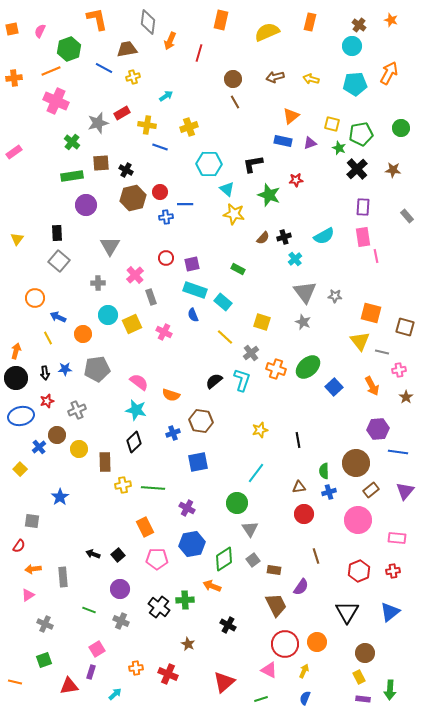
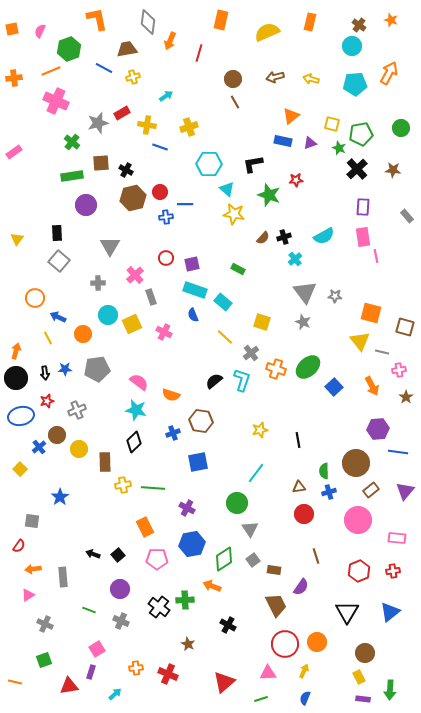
pink triangle at (269, 670): moved 1 px left, 3 px down; rotated 30 degrees counterclockwise
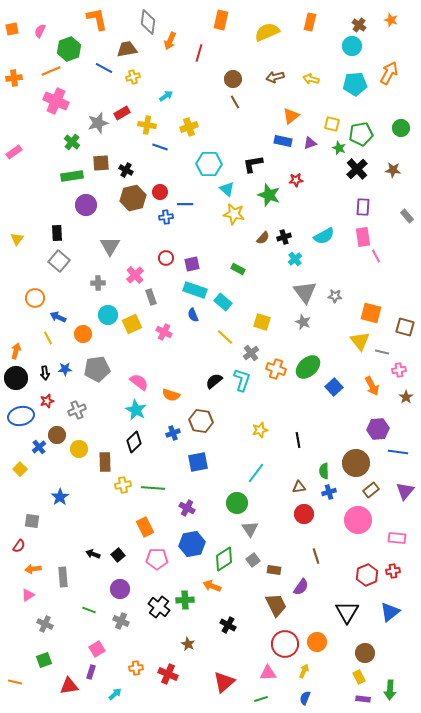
pink line at (376, 256): rotated 16 degrees counterclockwise
cyan star at (136, 410): rotated 15 degrees clockwise
red hexagon at (359, 571): moved 8 px right, 4 px down
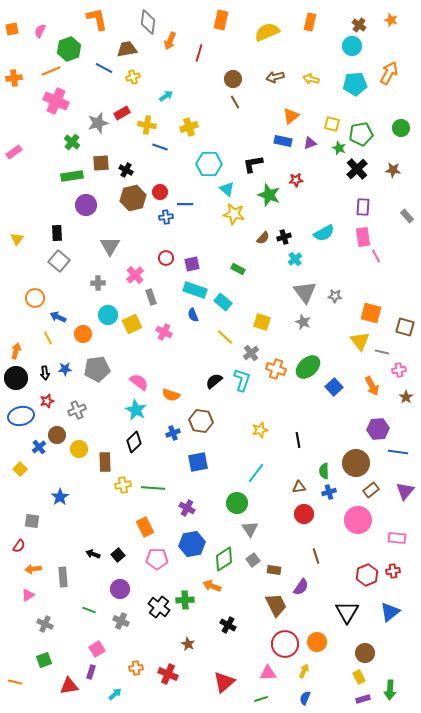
cyan semicircle at (324, 236): moved 3 px up
purple rectangle at (363, 699): rotated 24 degrees counterclockwise
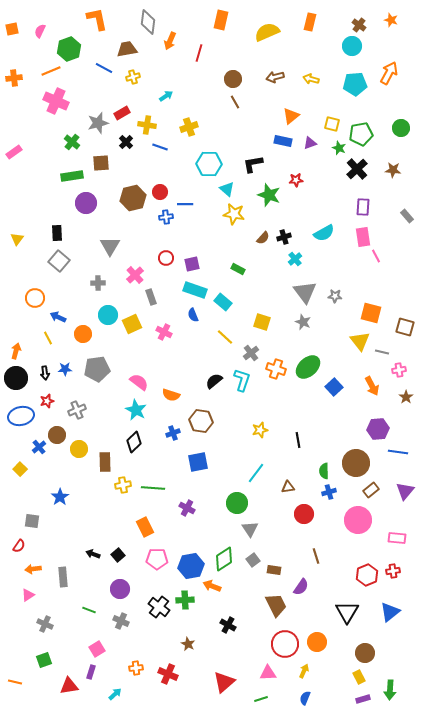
black cross at (126, 170): moved 28 px up; rotated 16 degrees clockwise
purple circle at (86, 205): moved 2 px up
brown triangle at (299, 487): moved 11 px left
blue hexagon at (192, 544): moved 1 px left, 22 px down
